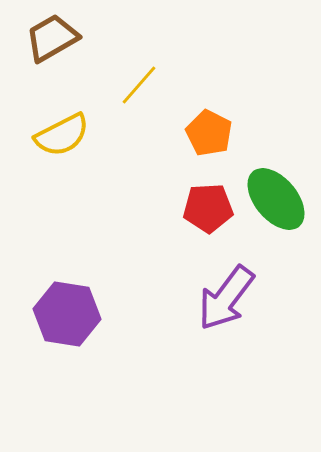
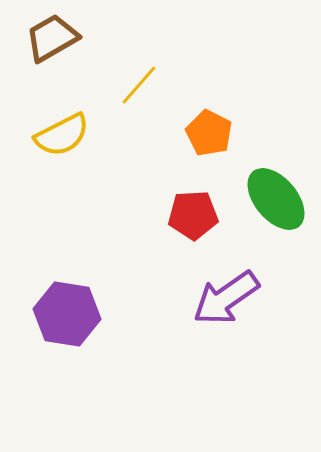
red pentagon: moved 15 px left, 7 px down
purple arrow: rotated 18 degrees clockwise
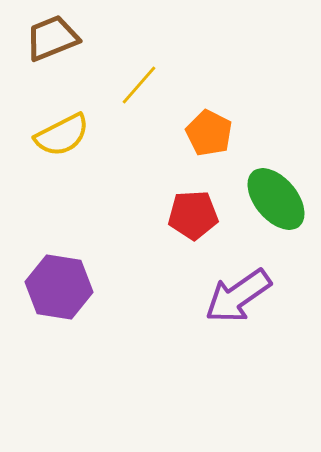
brown trapezoid: rotated 8 degrees clockwise
purple arrow: moved 12 px right, 2 px up
purple hexagon: moved 8 px left, 27 px up
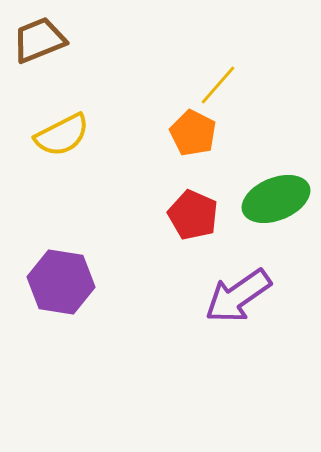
brown trapezoid: moved 13 px left, 2 px down
yellow line: moved 79 px right
orange pentagon: moved 16 px left
green ellipse: rotated 72 degrees counterclockwise
red pentagon: rotated 27 degrees clockwise
purple hexagon: moved 2 px right, 5 px up
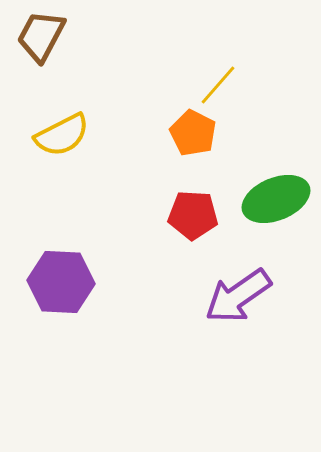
brown trapezoid: moved 2 px right, 4 px up; rotated 40 degrees counterclockwise
red pentagon: rotated 21 degrees counterclockwise
purple hexagon: rotated 6 degrees counterclockwise
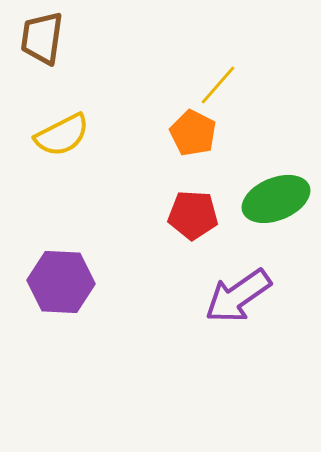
brown trapezoid: moved 1 px right, 2 px down; rotated 20 degrees counterclockwise
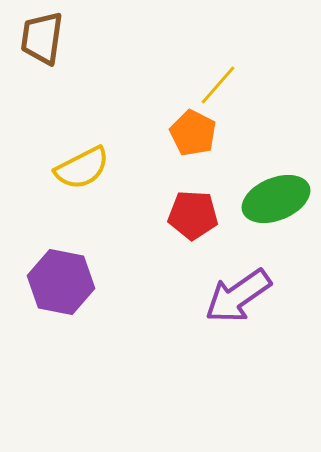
yellow semicircle: moved 20 px right, 33 px down
purple hexagon: rotated 8 degrees clockwise
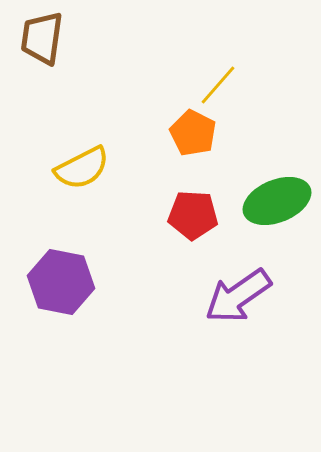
green ellipse: moved 1 px right, 2 px down
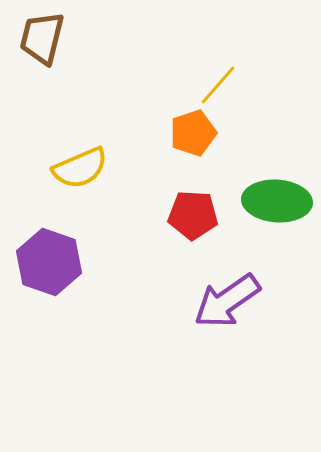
brown trapezoid: rotated 6 degrees clockwise
orange pentagon: rotated 27 degrees clockwise
yellow semicircle: moved 2 px left; rotated 4 degrees clockwise
green ellipse: rotated 26 degrees clockwise
purple hexagon: moved 12 px left, 20 px up; rotated 8 degrees clockwise
purple arrow: moved 11 px left, 5 px down
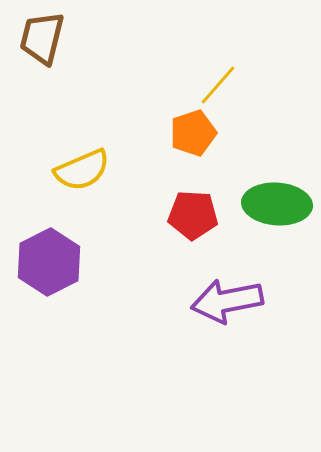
yellow semicircle: moved 2 px right, 2 px down
green ellipse: moved 3 px down
purple hexagon: rotated 14 degrees clockwise
purple arrow: rotated 24 degrees clockwise
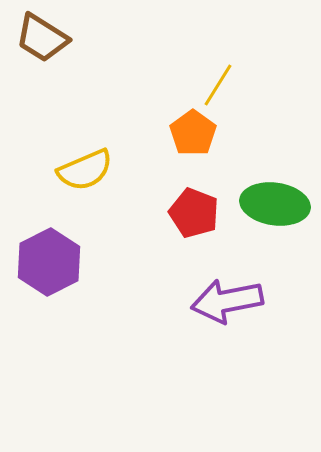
brown trapezoid: rotated 72 degrees counterclockwise
yellow line: rotated 9 degrees counterclockwise
orange pentagon: rotated 18 degrees counterclockwise
yellow semicircle: moved 3 px right
green ellipse: moved 2 px left; rotated 4 degrees clockwise
red pentagon: moved 1 px right, 2 px up; rotated 18 degrees clockwise
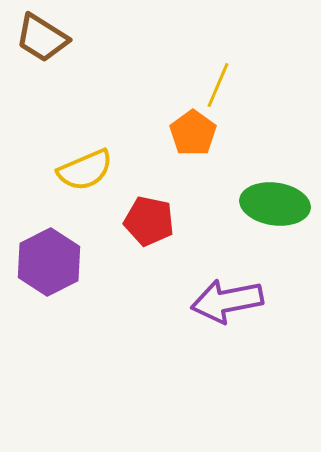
yellow line: rotated 9 degrees counterclockwise
red pentagon: moved 45 px left, 8 px down; rotated 9 degrees counterclockwise
